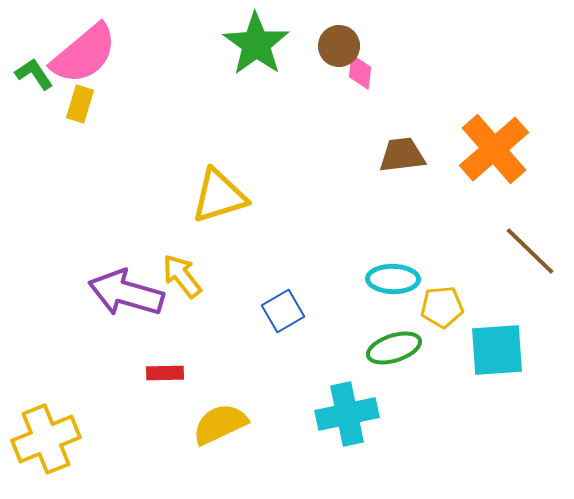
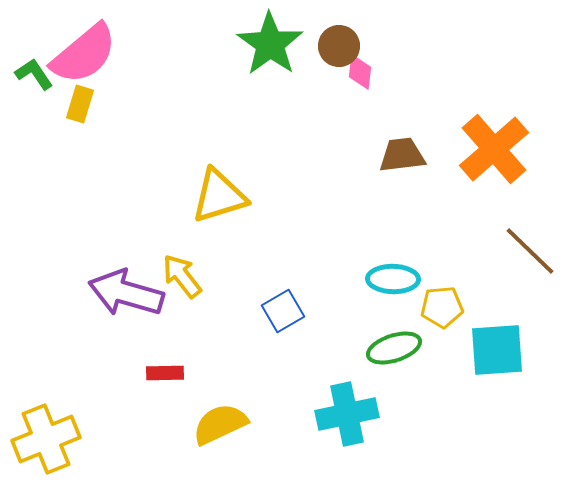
green star: moved 14 px right
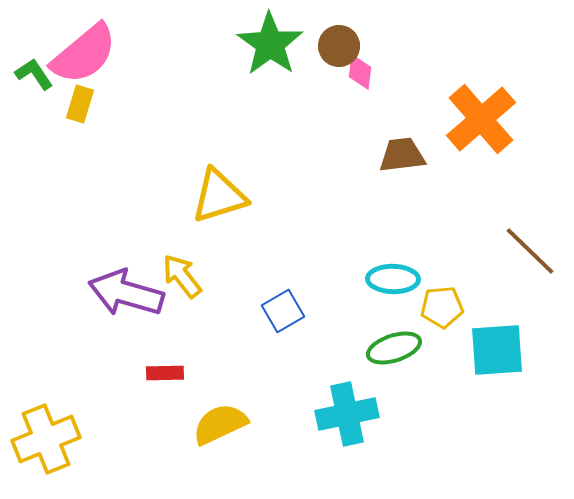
orange cross: moved 13 px left, 30 px up
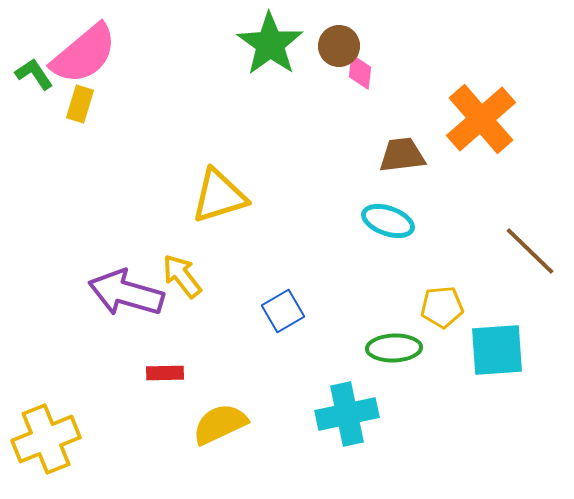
cyan ellipse: moved 5 px left, 58 px up; rotated 18 degrees clockwise
green ellipse: rotated 16 degrees clockwise
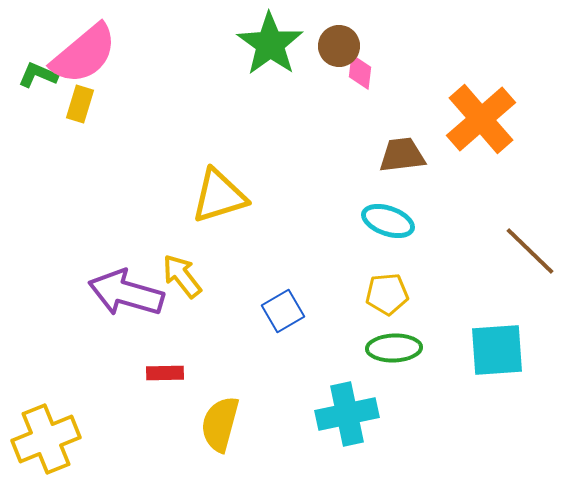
green L-shape: moved 4 px right, 1 px down; rotated 33 degrees counterclockwise
yellow pentagon: moved 55 px left, 13 px up
yellow semicircle: rotated 50 degrees counterclockwise
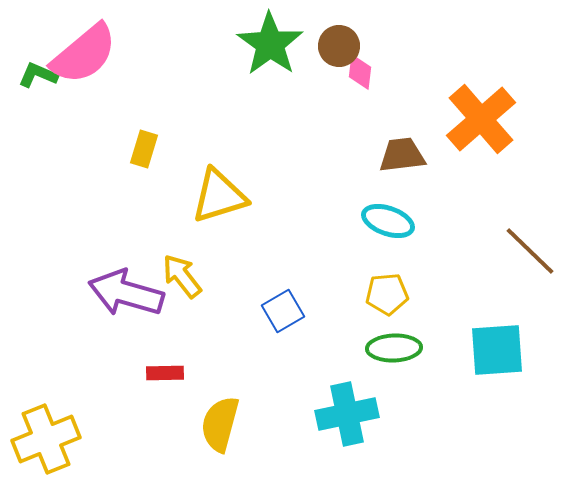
yellow rectangle: moved 64 px right, 45 px down
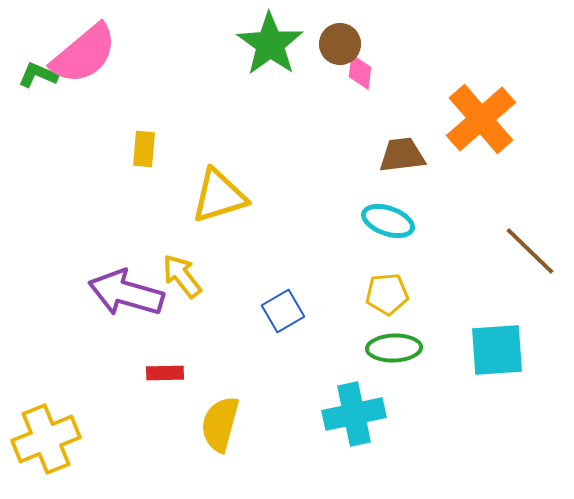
brown circle: moved 1 px right, 2 px up
yellow rectangle: rotated 12 degrees counterclockwise
cyan cross: moved 7 px right
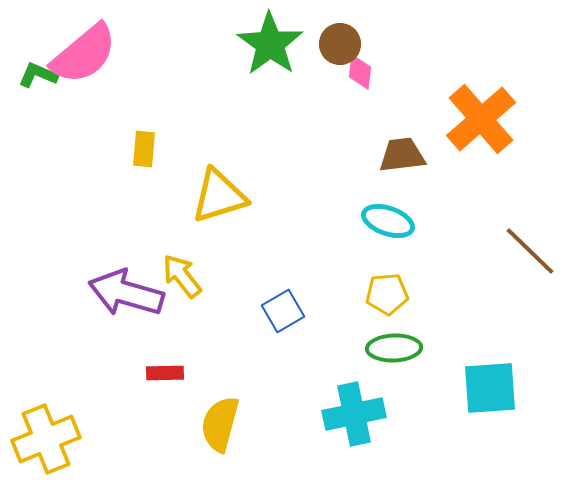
cyan square: moved 7 px left, 38 px down
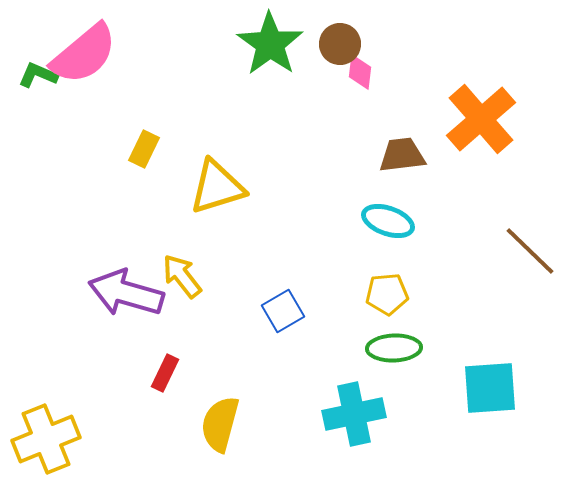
yellow rectangle: rotated 21 degrees clockwise
yellow triangle: moved 2 px left, 9 px up
red rectangle: rotated 63 degrees counterclockwise
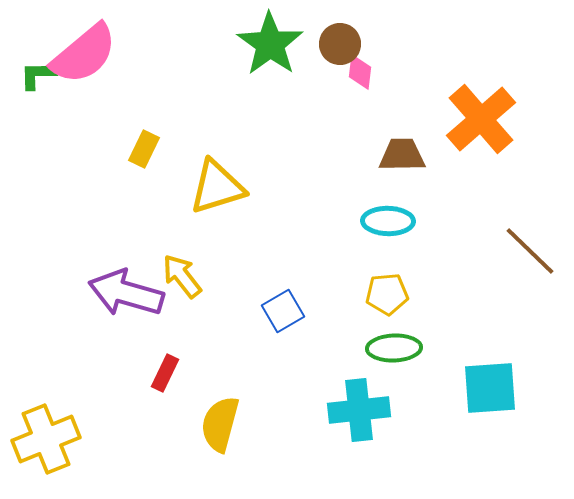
green L-shape: rotated 24 degrees counterclockwise
brown trapezoid: rotated 6 degrees clockwise
cyan ellipse: rotated 18 degrees counterclockwise
cyan cross: moved 5 px right, 4 px up; rotated 6 degrees clockwise
